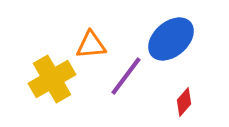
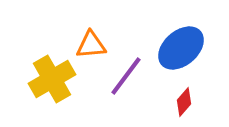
blue ellipse: moved 10 px right, 9 px down
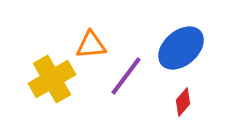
red diamond: moved 1 px left
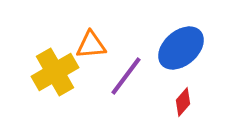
yellow cross: moved 3 px right, 7 px up
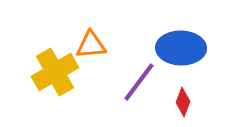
blue ellipse: rotated 42 degrees clockwise
purple line: moved 13 px right, 6 px down
red diamond: rotated 20 degrees counterclockwise
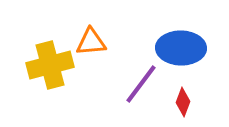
orange triangle: moved 3 px up
yellow cross: moved 5 px left, 7 px up; rotated 15 degrees clockwise
purple line: moved 2 px right, 2 px down
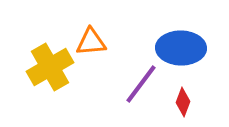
yellow cross: moved 2 px down; rotated 15 degrees counterclockwise
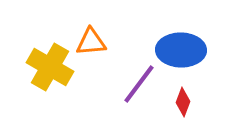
blue ellipse: moved 2 px down
yellow cross: rotated 30 degrees counterclockwise
purple line: moved 2 px left
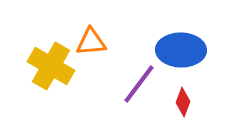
yellow cross: moved 1 px right, 1 px up
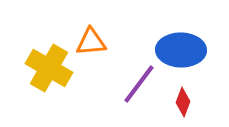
yellow cross: moved 2 px left, 2 px down
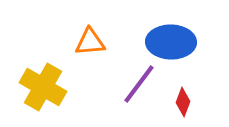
orange triangle: moved 1 px left
blue ellipse: moved 10 px left, 8 px up
yellow cross: moved 6 px left, 19 px down
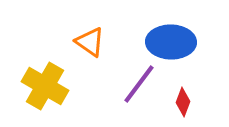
orange triangle: rotated 40 degrees clockwise
yellow cross: moved 2 px right, 1 px up
